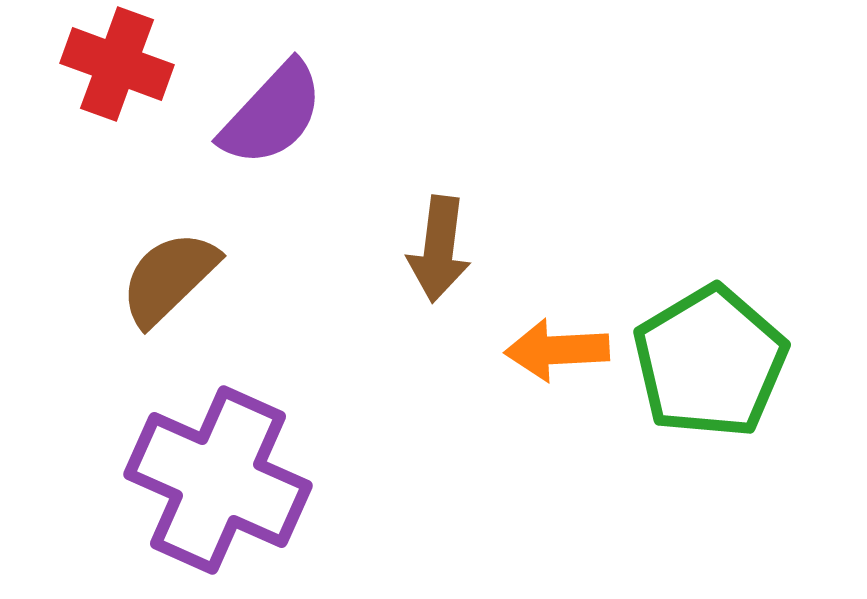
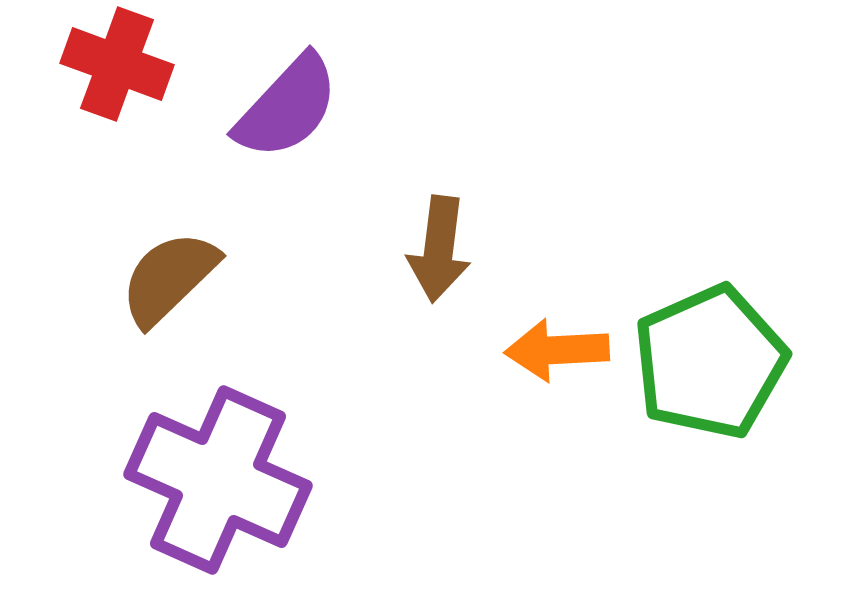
purple semicircle: moved 15 px right, 7 px up
green pentagon: rotated 7 degrees clockwise
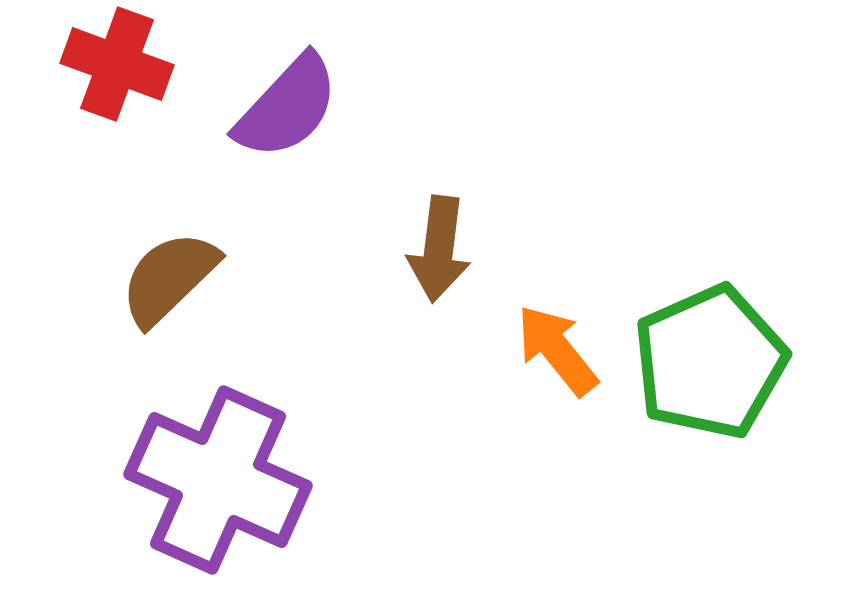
orange arrow: rotated 54 degrees clockwise
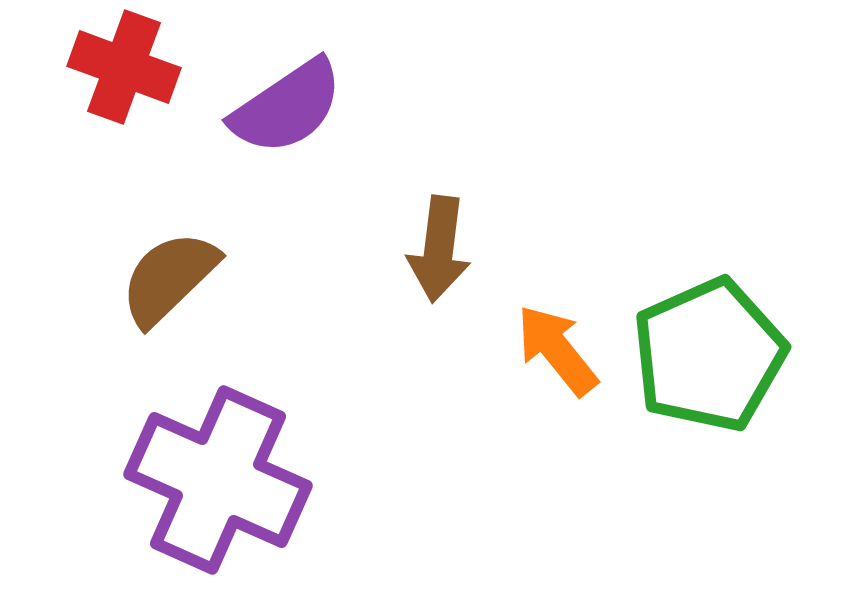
red cross: moved 7 px right, 3 px down
purple semicircle: rotated 13 degrees clockwise
green pentagon: moved 1 px left, 7 px up
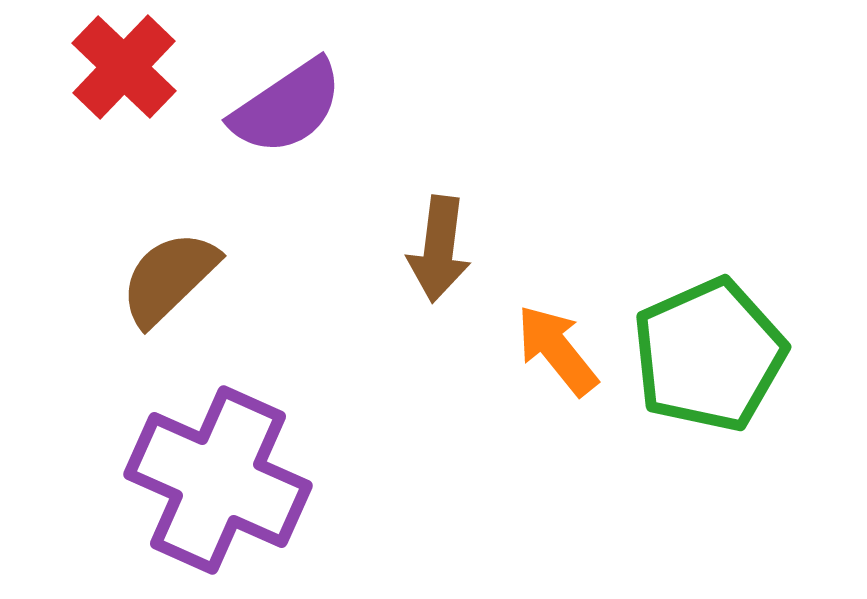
red cross: rotated 24 degrees clockwise
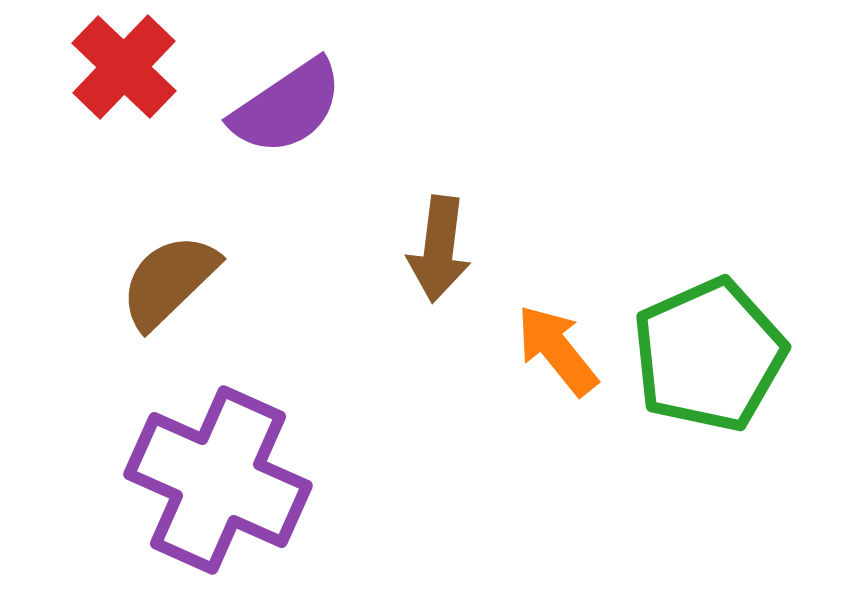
brown semicircle: moved 3 px down
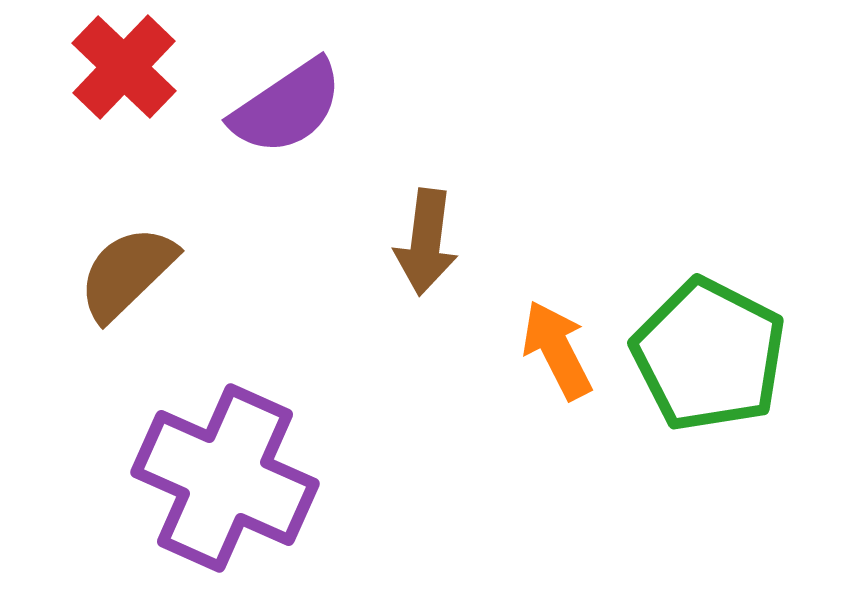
brown arrow: moved 13 px left, 7 px up
brown semicircle: moved 42 px left, 8 px up
orange arrow: rotated 12 degrees clockwise
green pentagon: rotated 21 degrees counterclockwise
purple cross: moved 7 px right, 2 px up
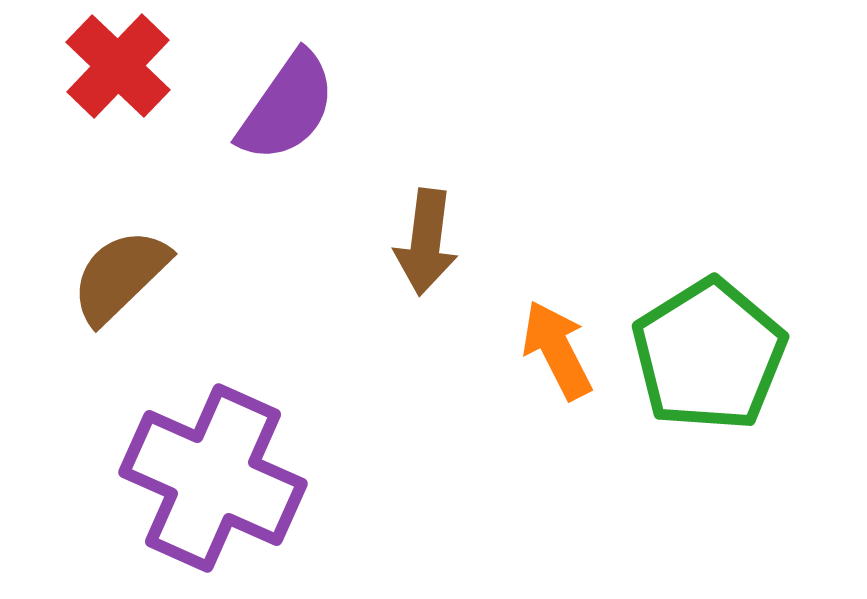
red cross: moved 6 px left, 1 px up
purple semicircle: rotated 21 degrees counterclockwise
brown semicircle: moved 7 px left, 3 px down
green pentagon: rotated 13 degrees clockwise
purple cross: moved 12 px left
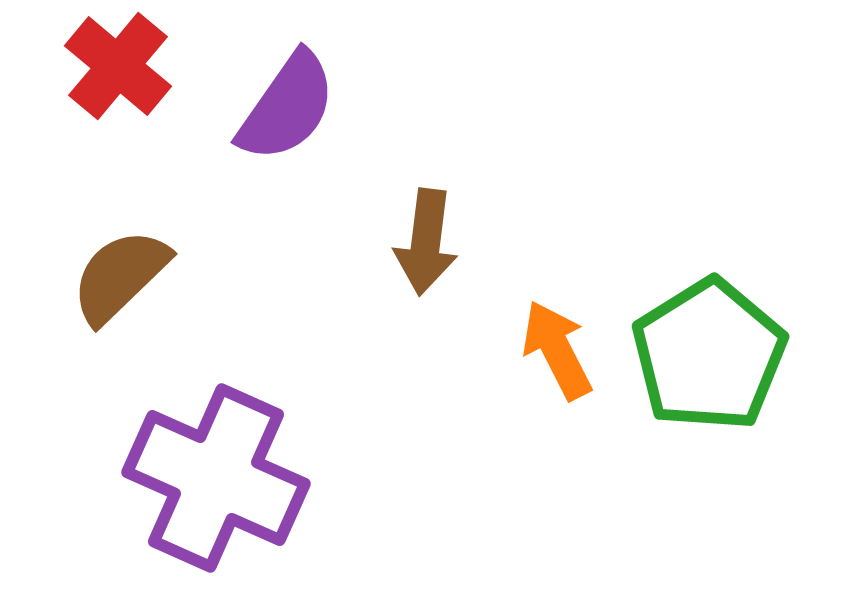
red cross: rotated 4 degrees counterclockwise
purple cross: moved 3 px right
